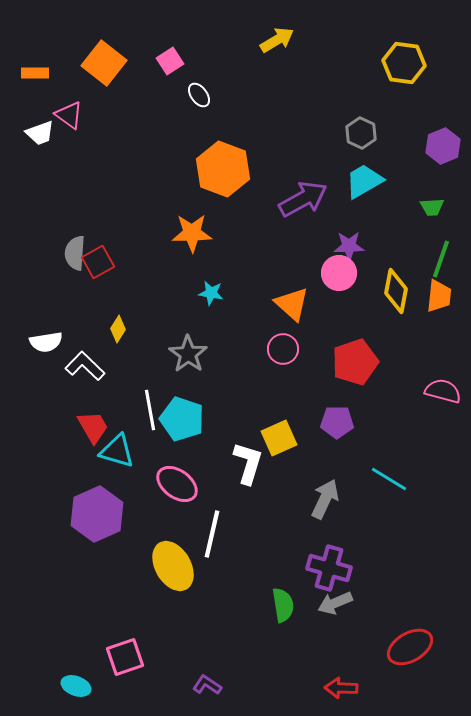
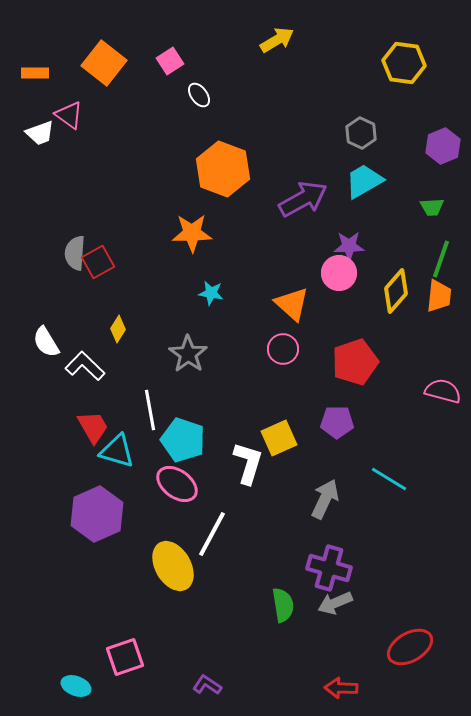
yellow diamond at (396, 291): rotated 30 degrees clockwise
white semicircle at (46, 342): rotated 68 degrees clockwise
cyan pentagon at (182, 419): moved 1 px right, 21 px down
white line at (212, 534): rotated 15 degrees clockwise
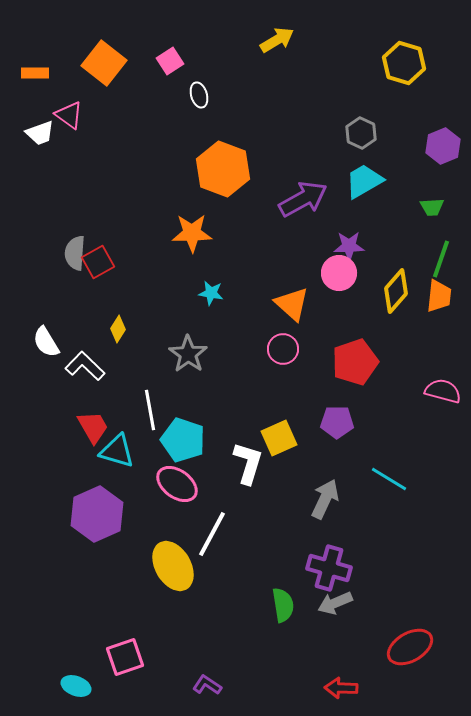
yellow hexagon at (404, 63): rotated 9 degrees clockwise
white ellipse at (199, 95): rotated 20 degrees clockwise
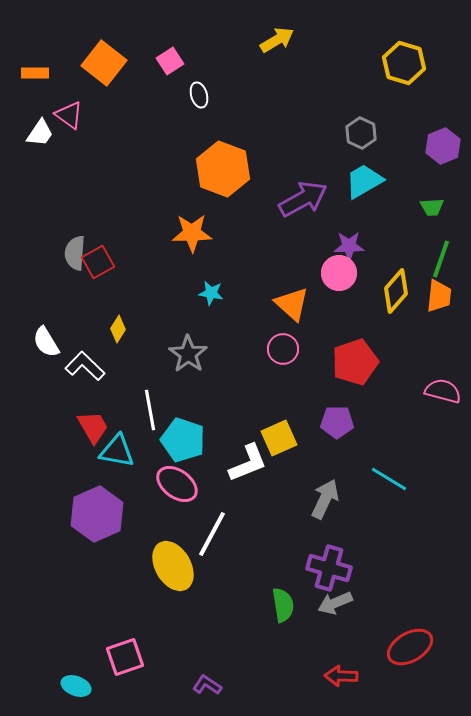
white trapezoid at (40, 133): rotated 36 degrees counterclockwise
cyan triangle at (117, 451): rotated 6 degrees counterclockwise
white L-shape at (248, 463): rotated 51 degrees clockwise
red arrow at (341, 688): moved 12 px up
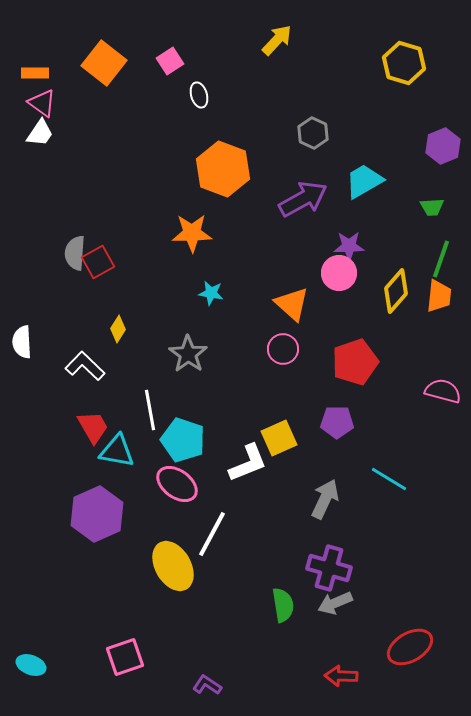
yellow arrow at (277, 40): rotated 16 degrees counterclockwise
pink triangle at (69, 115): moved 27 px left, 12 px up
gray hexagon at (361, 133): moved 48 px left
white semicircle at (46, 342): moved 24 px left; rotated 28 degrees clockwise
cyan ellipse at (76, 686): moved 45 px left, 21 px up
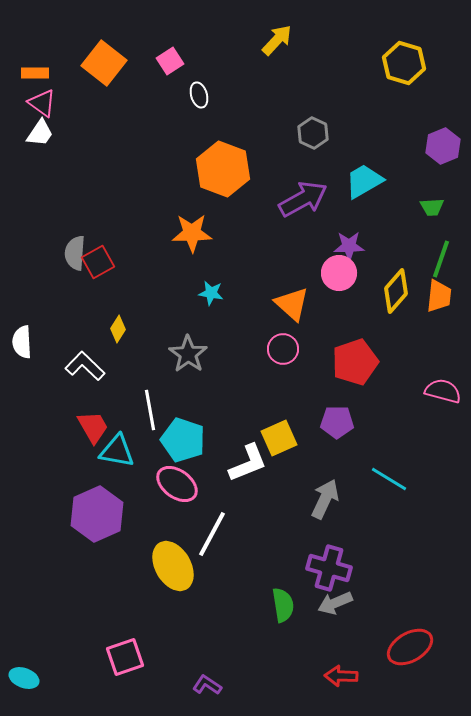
cyan ellipse at (31, 665): moved 7 px left, 13 px down
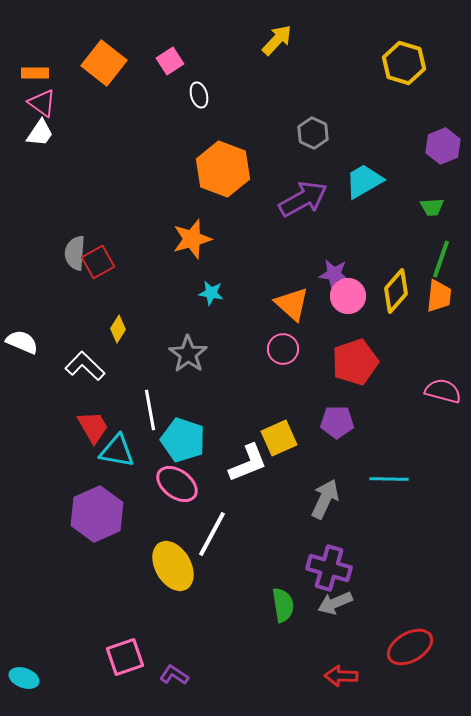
orange star at (192, 233): moved 6 px down; rotated 15 degrees counterclockwise
purple star at (349, 246): moved 15 px left, 28 px down; rotated 8 degrees clockwise
pink circle at (339, 273): moved 9 px right, 23 px down
white semicircle at (22, 342): rotated 116 degrees clockwise
cyan line at (389, 479): rotated 30 degrees counterclockwise
purple L-shape at (207, 685): moved 33 px left, 10 px up
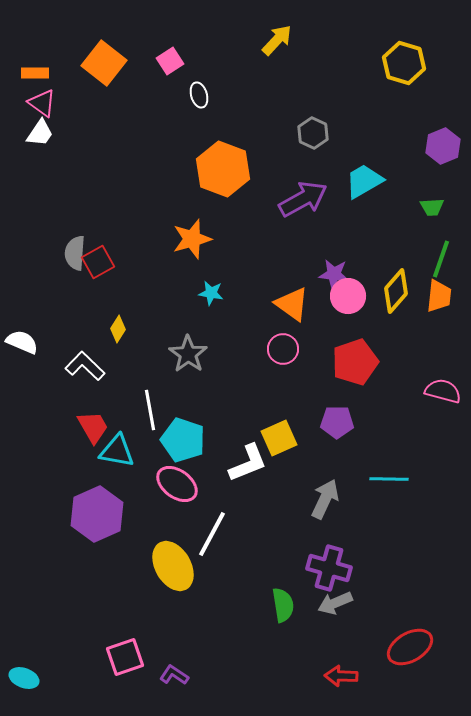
orange triangle at (292, 304): rotated 6 degrees counterclockwise
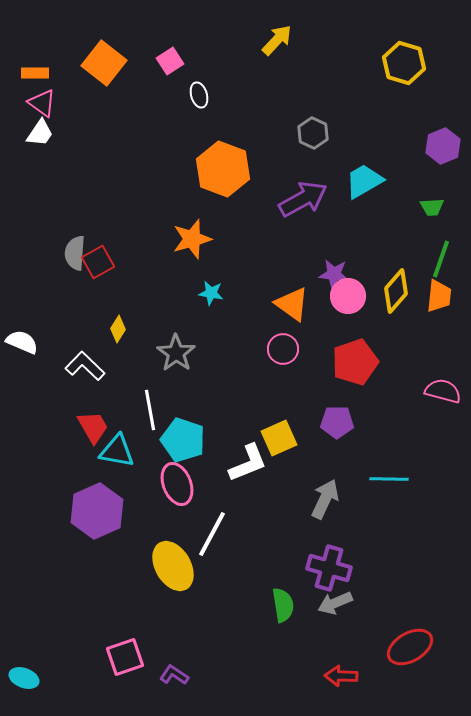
gray star at (188, 354): moved 12 px left, 1 px up
pink ellipse at (177, 484): rotated 33 degrees clockwise
purple hexagon at (97, 514): moved 3 px up
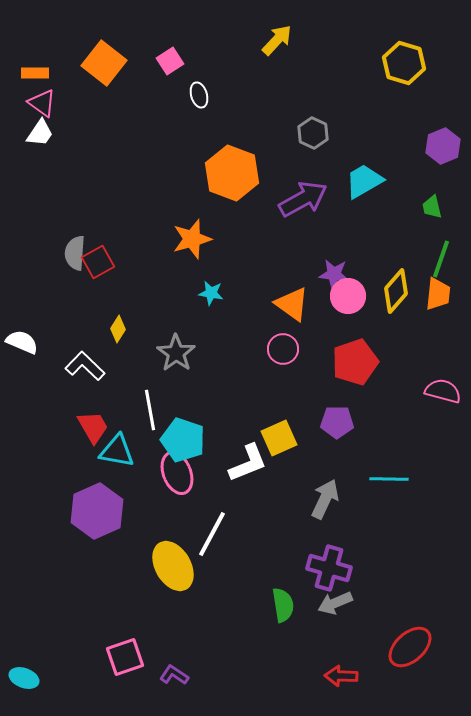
orange hexagon at (223, 169): moved 9 px right, 4 px down
green trapezoid at (432, 207): rotated 80 degrees clockwise
orange trapezoid at (439, 296): moved 1 px left, 2 px up
pink ellipse at (177, 484): moved 11 px up
red ellipse at (410, 647): rotated 12 degrees counterclockwise
